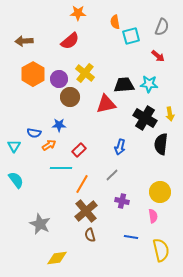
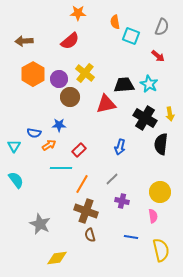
cyan square: rotated 36 degrees clockwise
cyan star: rotated 24 degrees clockwise
gray line: moved 4 px down
brown cross: rotated 30 degrees counterclockwise
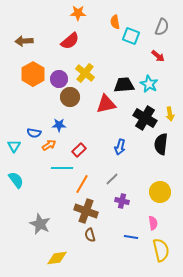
cyan line: moved 1 px right
pink semicircle: moved 7 px down
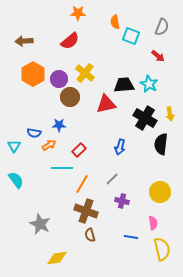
yellow semicircle: moved 1 px right, 1 px up
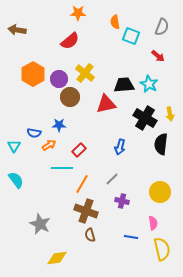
brown arrow: moved 7 px left, 11 px up; rotated 12 degrees clockwise
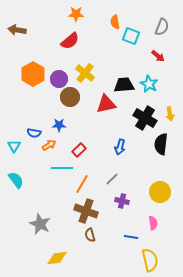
orange star: moved 2 px left, 1 px down
yellow semicircle: moved 12 px left, 11 px down
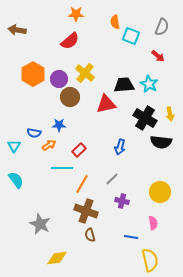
black semicircle: moved 2 px up; rotated 90 degrees counterclockwise
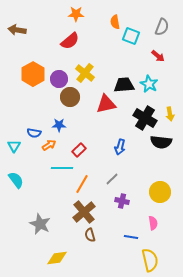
brown cross: moved 2 px left, 1 px down; rotated 30 degrees clockwise
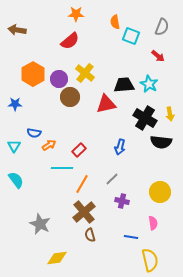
blue star: moved 44 px left, 21 px up
